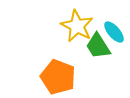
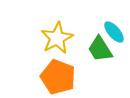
yellow star: moved 20 px left, 12 px down; rotated 16 degrees clockwise
green trapezoid: moved 2 px right, 3 px down
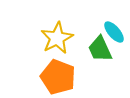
green trapezoid: rotated 8 degrees clockwise
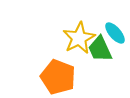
cyan ellipse: moved 1 px right, 1 px down
yellow star: moved 22 px right
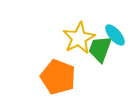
cyan ellipse: moved 2 px down
green trapezoid: rotated 44 degrees clockwise
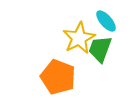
cyan ellipse: moved 9 px left, 14 px up
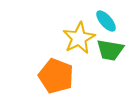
green trapezoid: moved 10 px right, 1 px down; rotated 100 degrees counterclockwise
orange pentagon: moved 2 px left, 1 px up
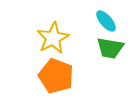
yellow star: moved 26 px left
green trapezoid: moved 2 px up
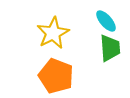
yellow star: moved 5 px up
green trapezoid: rotated 104 degrees counterclockwise
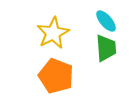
green trapezoid: moved 4 px left
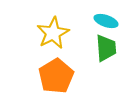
cyan ellipse: rotated 30 degrees counterclockwise
orange pentagon: rotated 20 degrees clockwise
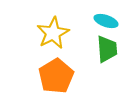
green trapezoid: moved 1 px right, 1 px down
